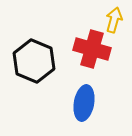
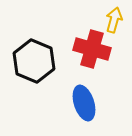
blue ellipse: rotated 28 degrees counterclockwise
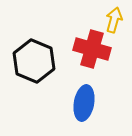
blue ellipse: rotated 28 degrees clockwise
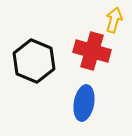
red cross: moved 2 px down
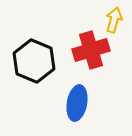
red cross: moved 1 px left, 1 px up; rotated 33 degrees counterclockwise
blue ellipse: moved 7 px left
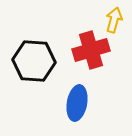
black hexagon: rotated 18 degrees counterclockwise
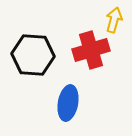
black hexagon: moved 1 px left, 6 px up
blue ellipse: moved 9 px left
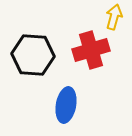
yellow arrow: moved 3 px up
blue ellipse: moved 2 px left, 2 px down
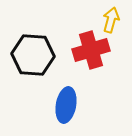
yellow arrow: moved 3 px left, 3 px down
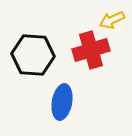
yellow arrow: moved 1 px right; rotated 130 degrees counterclockwise
blue ellipse: moved 4 px left, 3 px up
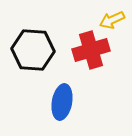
black hexagon: moved 5 px up
